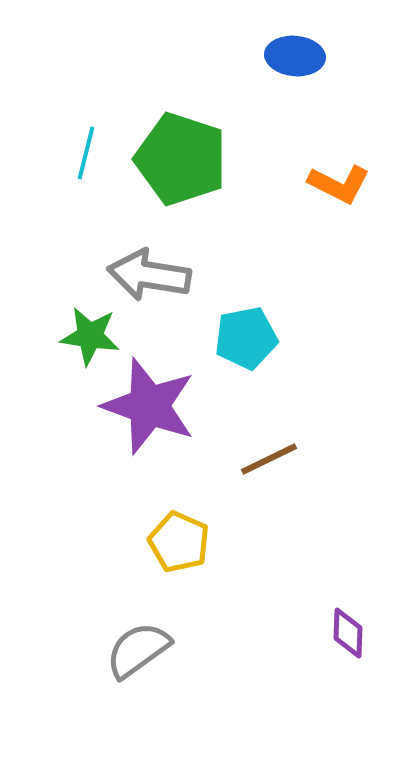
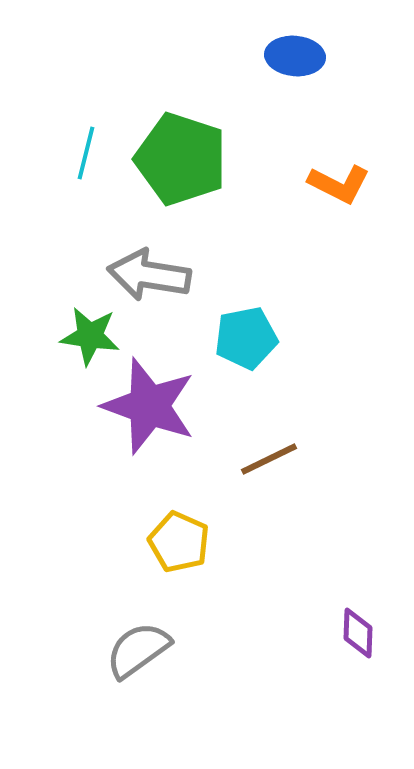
purple diamond: moved 10 px right
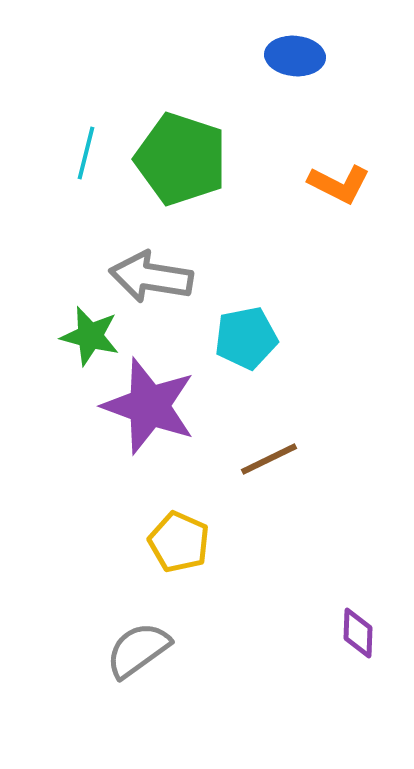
gray arrow: moved 2 px right, 2 px down
green star: rotated 6 degrees clockwise
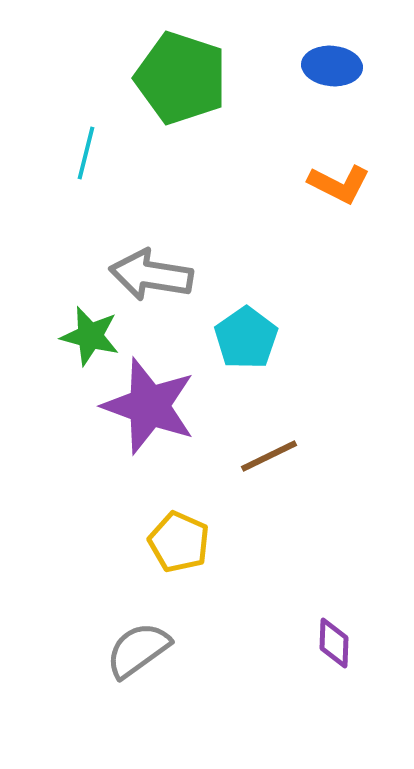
blue ellipse: moved 37 px right, 10 px down
green pentagon: moved 81 px up
gray arrow: moved 2 px up
cyan pentagon: rotated 24 degrees counterclockwise
brown line: moved 3 px up
purple diamond: moved 24 px left, 10 px down
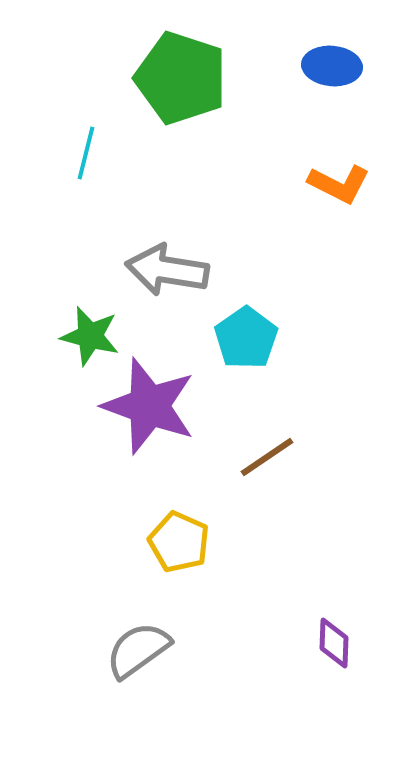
gray arrow: moved 16 px right, 5 px up
brown line: moved 2 px left, 1 px down; rotated 8 degrees counterclockwise
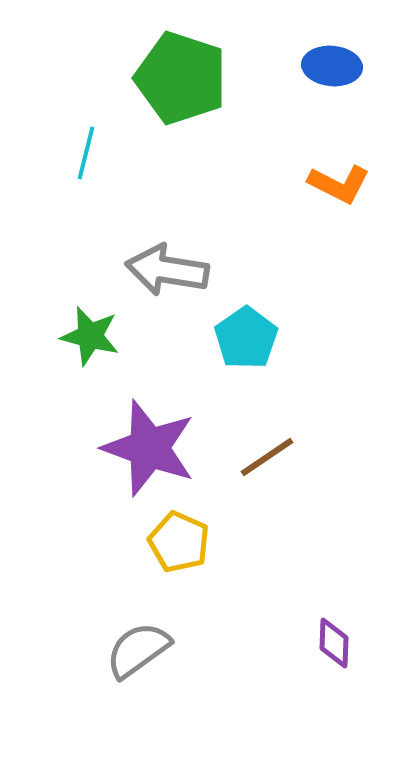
purple star: moved 42 px down
